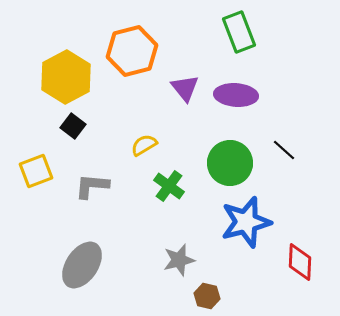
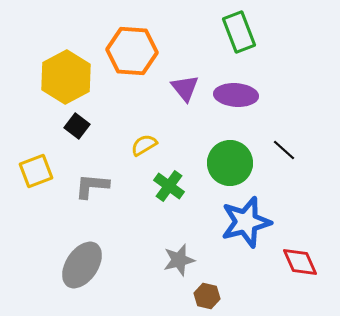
orange hexagon: rotated 18 degrees clockwise
black square: moved 4 px right
red diamond: rotated 27 degrees counterclockwise
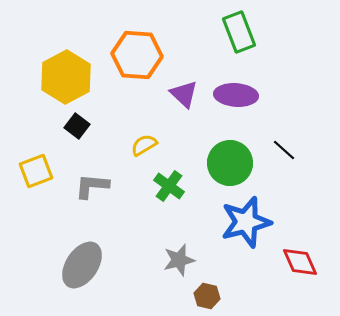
orange hexagon: moved 5 px right, 4 px down
purple triangle: moved 1 px left, 6 px down; rotated 8 degrees counterclockwise
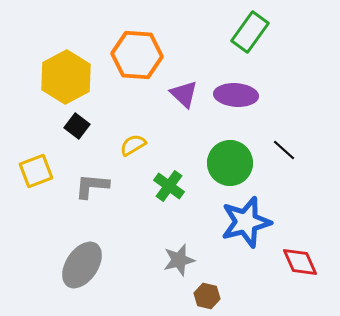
green rectangle: moved 11 px right; rotated 57 degrees clockwise
yellow semicircle: moved 11 px left
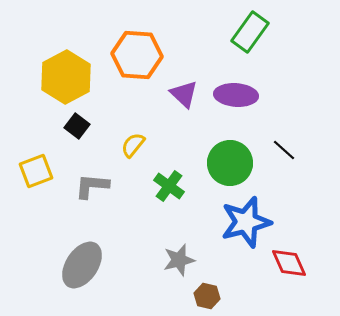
yellow semicircle: rotated 20 degrees counterclockwise
red diamond: moved 11 px left, 1 px down
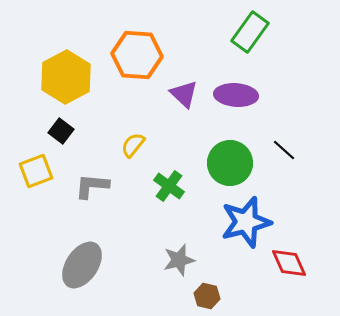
black square: moved 16 px left, 5 px down
